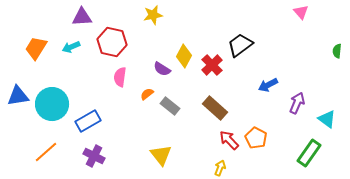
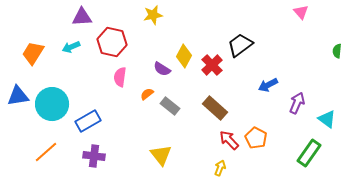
orange trapezoid: moved 3 px left, 5 px down
purple cross: rotated 20 degrees counterclockwise
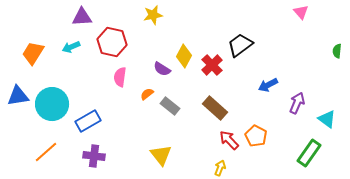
orange pentagon: moved 2 px up
